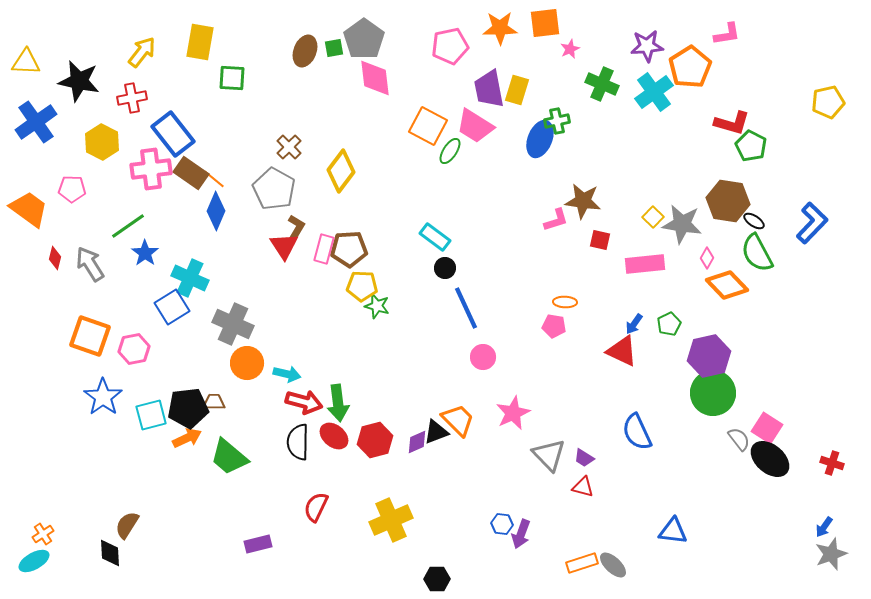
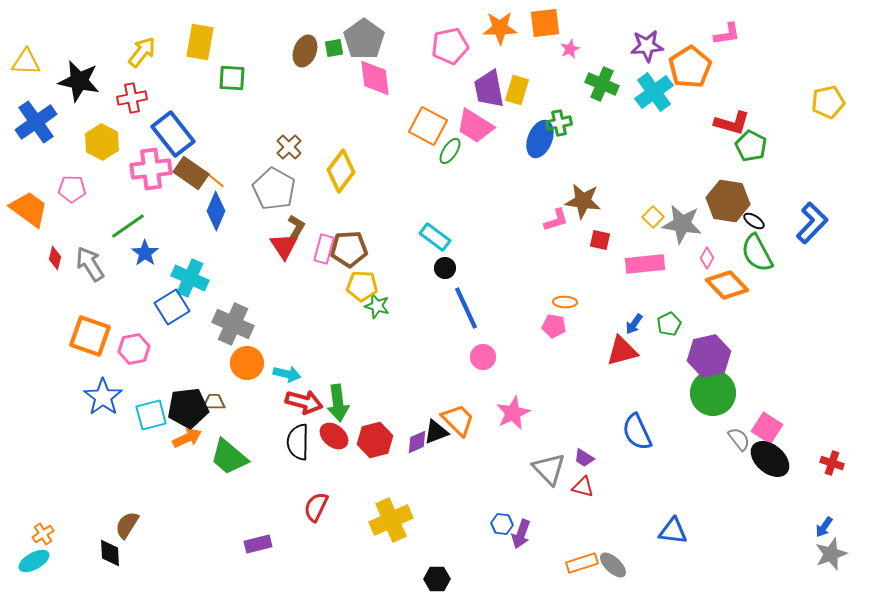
green cross at (557, 121): moved 2 px right, 2 px down
red triangle at (622, 351): rotated 40 degrees counterclockwise
gray triangle at (549, 455): moved 14 px down
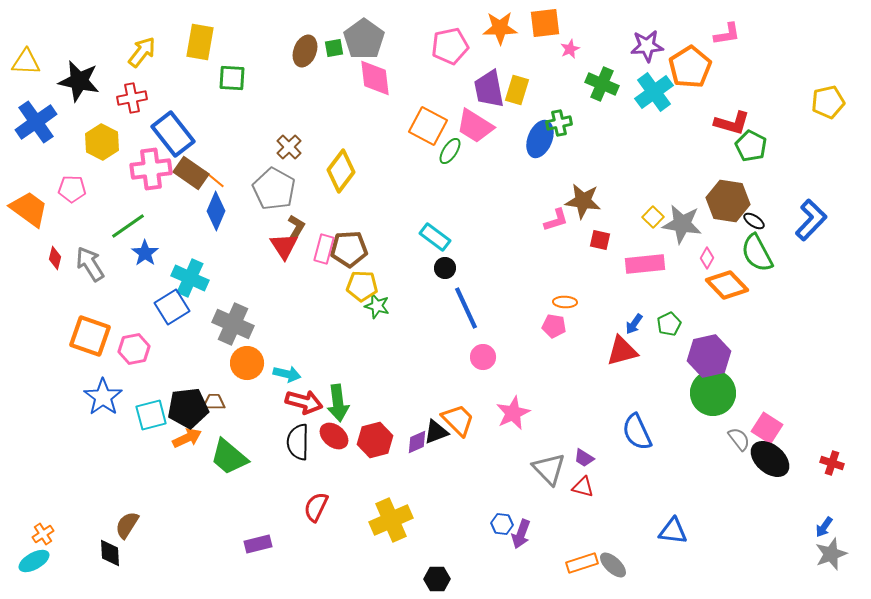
blue L-shape at (812, 223): moved 1 px left, 3 px up
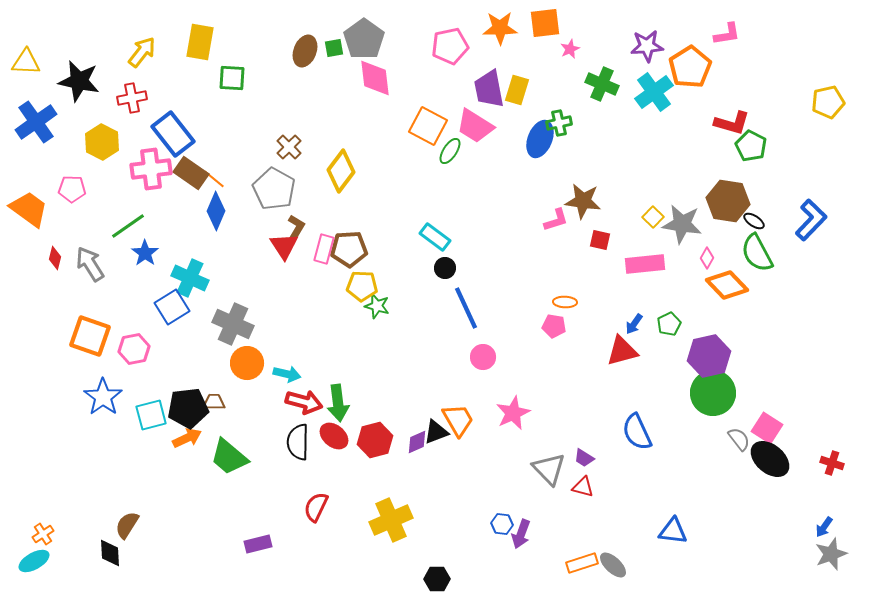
orange trapezoid at (458, 420): rotated 15 degrees clockwise
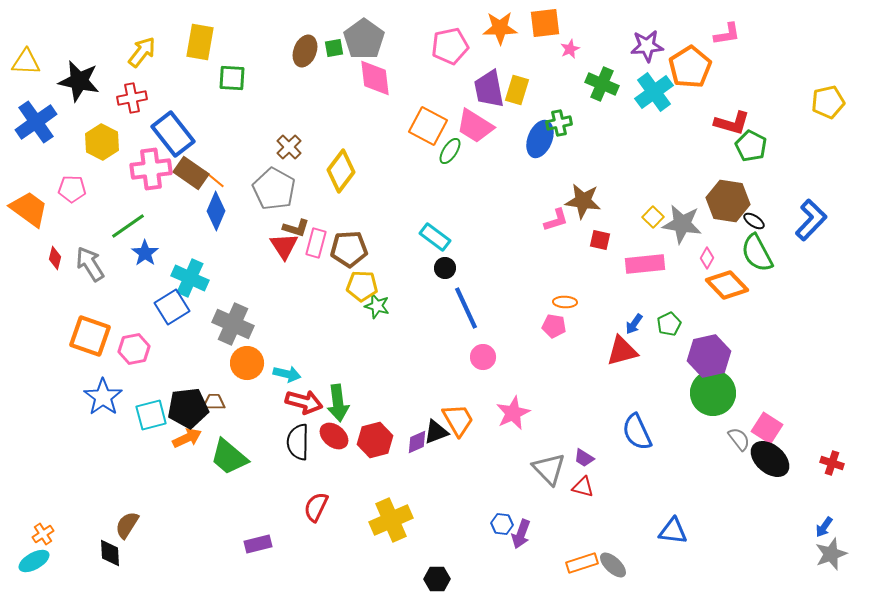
brown L-shape at (296, 228): rotated 76 degrees clockwise
pink rectangle at (324, 249): moved 8 px left, 6 px up
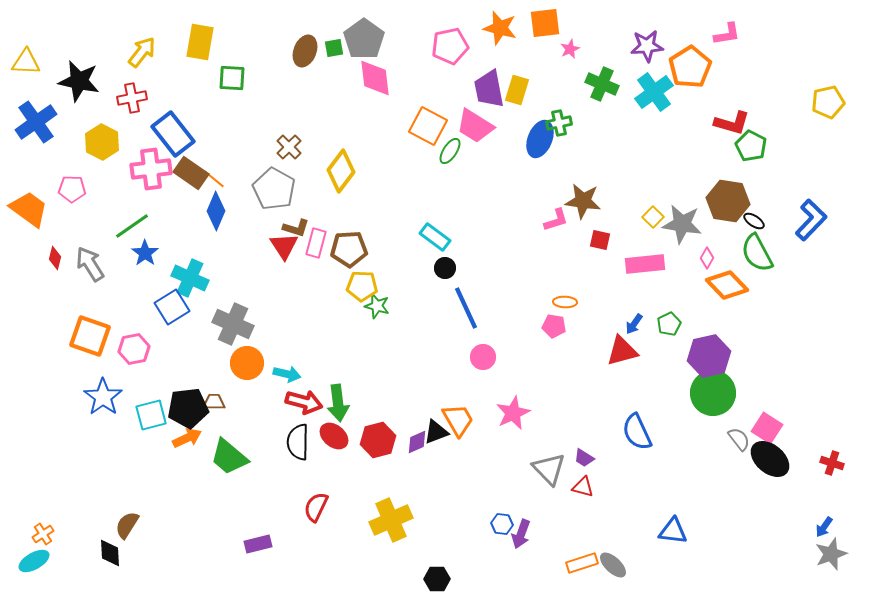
orange star at (500, 28): rotated 16 degrees clockwise
green line at (128, 226): moved 4 px right
red hexagon at (375, 440): moved 3 px right
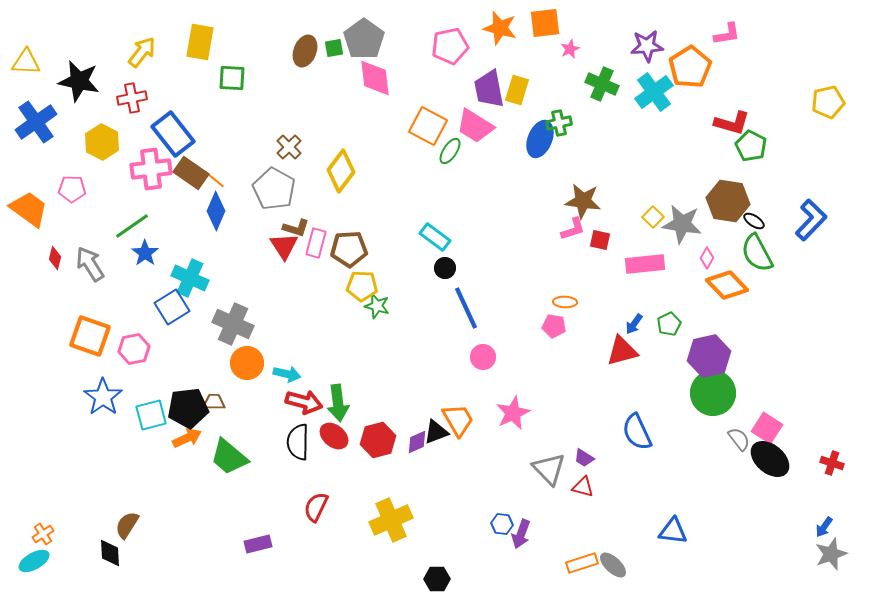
pink L-shape at (556, 220): moved 17 px right, 9 px down
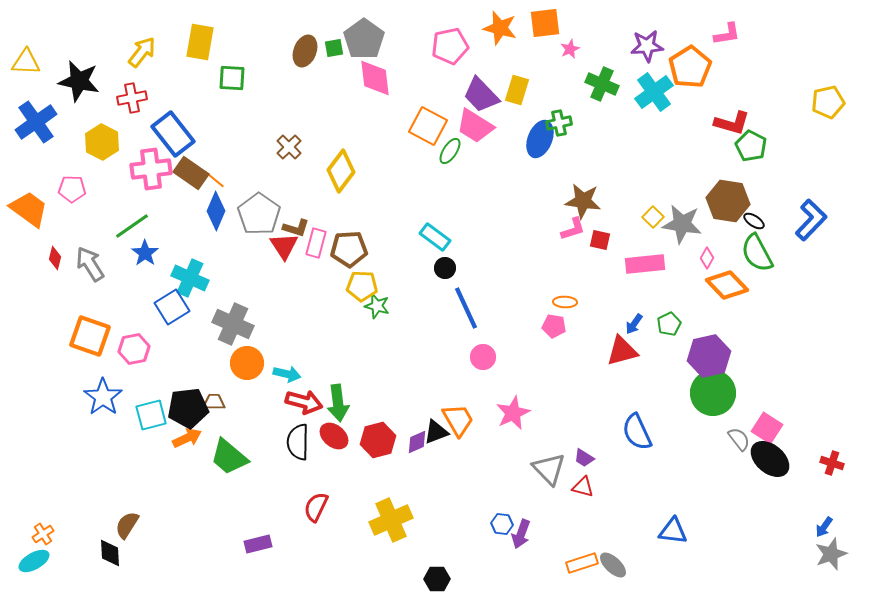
purple trapezoid at (489, 89): moved 8 px left, 6 px down; rotated 33 degrees counterclockwise
gray pentagon at (274, 189): moved 15 px left, 25 px down; rotated 6 degrees clockwise
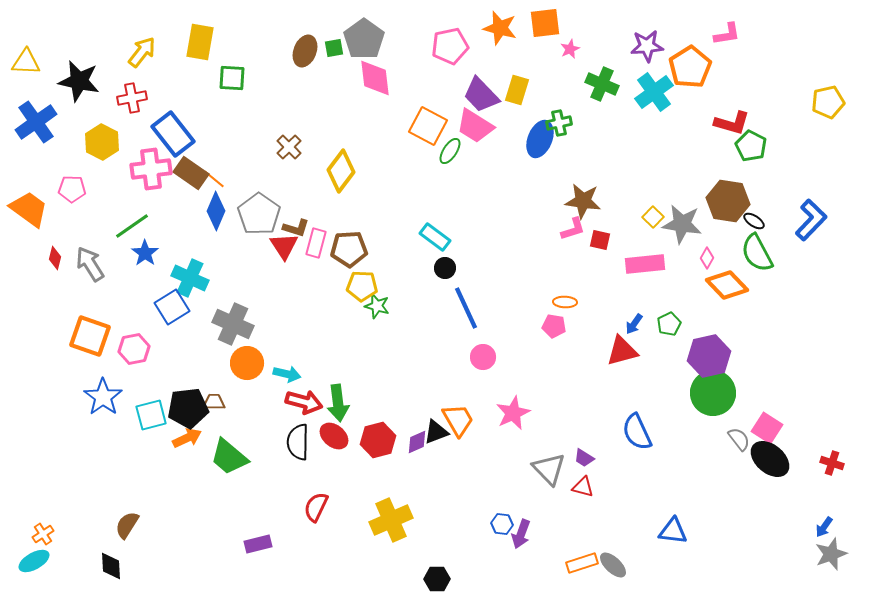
black diamond at (110, 553): moved 1 px right, 13 px down
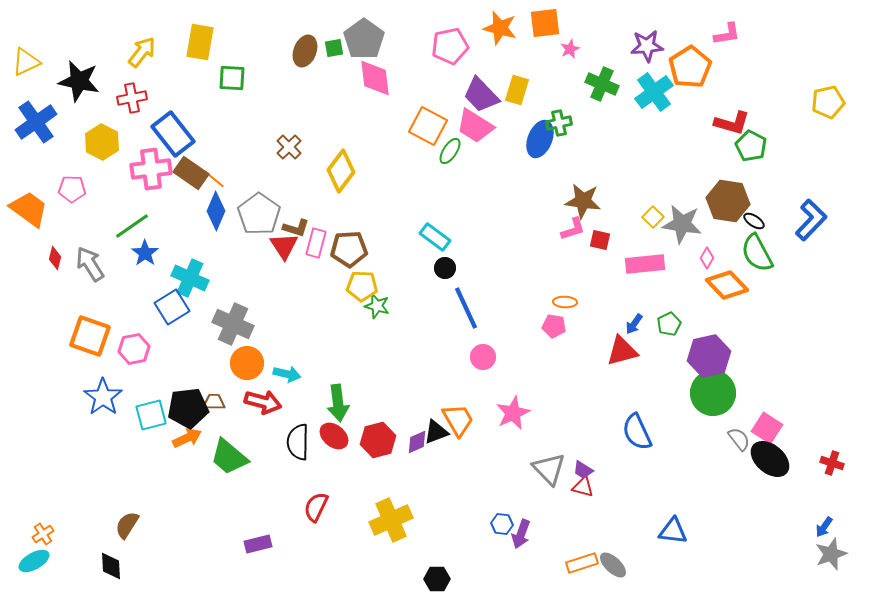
yellow triangle at (26, 62): rotated 28 degrees counterclockwise
red arrow at (304, 402): moved 41 px left
purple trapezoid at (584, 458): moved 1 px left, 12 px down
